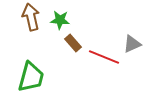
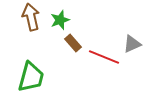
green star: rotated 24 degrees counterclockwise
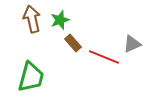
brown arrow: moved 1 px right, 2 px down
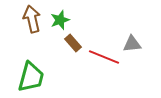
gray triangle: rotated 18 degrees clockwise
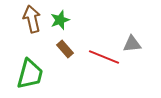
brown rectangle: moved 8 px left, 6 px down
green trapezoid: moved 1 px left, 3 px up
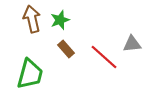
brown rectangle: moved 1 px right
red line: rotated 20 degrees clockwise
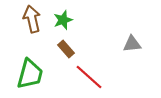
green star: moved 3 px right
red line: moved 15 px left, 20 px down
